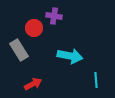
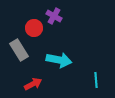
purple cross: rotated 21 degrees clockwise
cyan arrow: moved 11 px left, 4 px down
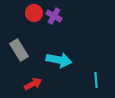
red circle: moved 15 px up
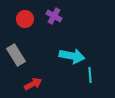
red circle: moved 9 px left, 6 px down
gray rectangle: moved 3 px left, 5 px down
cyan arrow: moved 13 px right, 4 px up
cyan line: moved 6 px left, 5 px up
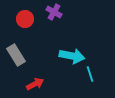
purple cross: moved 4 px up
cyan line: moved 1 px up; rotated 14 degrees counterclockwise
red arrow: moved 2 px right
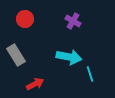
purple cross: moved 19 px right, 9 px down
cyan arrow: moved 3 px left, 1 px down
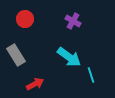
cyan arrow: rotated 25 degrees clockwise
cyan line: moved 1 px right, 1 px down
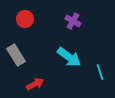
cyan line: moved 9 px right, 3 px up
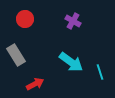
cyan arrow: moved 2 px right, 5 px down
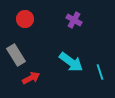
purple cross: moved 1 px right, 1 px up
red arrow: moved 4 px left, 6 px up
